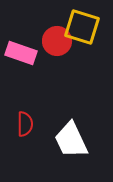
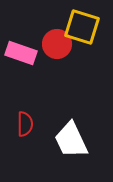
red circle: moved 3 px down
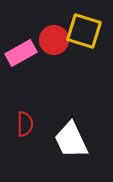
yellow square: moved 2 px right, 4 px down
red circle: moved 3 px left, 4 px up
pink rectangle: rotated 48 degrees counterclockwise
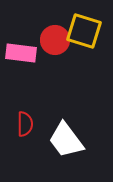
red circle: moved 1 px right
pink rectangle: rotated 36 degrees clockwise
white trapezoid: moved 5 px left; rotated 12 degrees counterclockwise
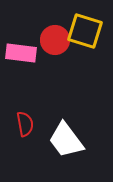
yellow square: moved 1 px right
red semicircle: rotated 10 degrees counterclockwise
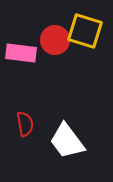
white trapezoid: moved 1 px right, 1 px down
